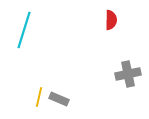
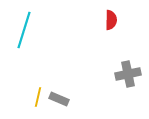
yellow line: moved 1 px left
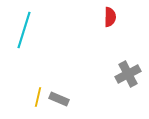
red semicircle: moved 1 px left, 3 px up
gray cross: rotated 15 degrees counterclockwise
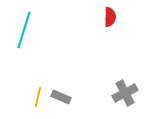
gray cross: moved 3 px left, 19 px down
gray rectangle: moved 2 px right, 2 px up
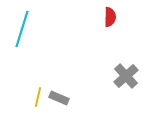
cyan line: moved 2 px left, 1 px up
gray cross: moved 1 px right, 17 px up; rotated 15 degrees counterclockwise
gray rectangle: moved 2 px left, 1 px down
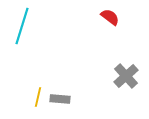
red semicircle: rotated 54 degrees counterclockwise
cyan line: moved 3 px up
gray rectangle: moved 1 px right, 1 px down; rotated 18 degrees counterclockwise
